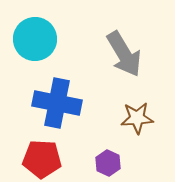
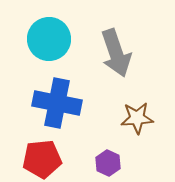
cyan circle: moved 14 px right
gray arrow: moved 8 px left, 1 px up; rotated 12 degrees clockwise
red pentagon: rotated 9 degrees counterclockwise
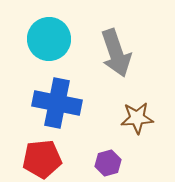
purple hexagon: rotated 20 degrees clockwise
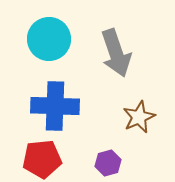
blue cross: moved 2 px left, 3 px down; rotated 9 degrees counterclockwise
brown star: moved 2 px right, 1 px up; rotated 20 degrees counterclockwise
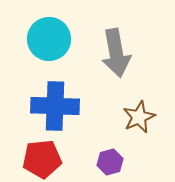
gray arrow: rotated 9 degrees clockwise
purple hexagon: moved 2 px right, 1 px up
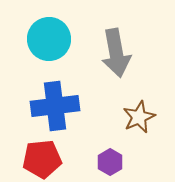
blue cross: rotated 9 degrees counterclockwise
purple hexagon: rotated 15 degrees counterclockwise
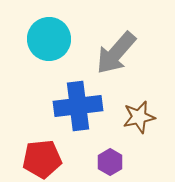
gray arrow: rotated 51 degrees clockwise
blue cross: moved 23 px right
brown star: rotated 12 degrees clockwise
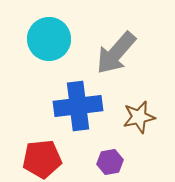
purple hexagon: rotated 20 degrees clockwise
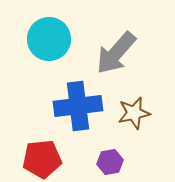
brown star: moved 5 px left, 4 px up
